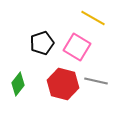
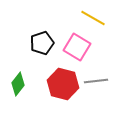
gray line: rotated 20 degrees counterclockwise
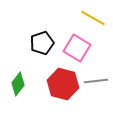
pink square: moved 1 px down
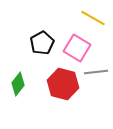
black pentagon: rotated 10 degrees counterclockwise
gray line: moved 9 px up
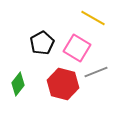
gray line: rotated 15 degrees counterclockwise
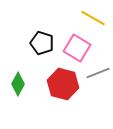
black pentagon: rotated 25 degrees counterclockwise
gray line: moved 2 px right, 1 px down
green diamond: rotated 10 degrees counterclockwise
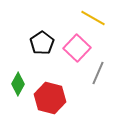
black pentagon: rotated 20 degrees clockwise
pink square: rotated 12 degrees clockwise
gray line: rotated 45 degrees counterclockwise
red hexagon: moved 13 px left, 14 px down
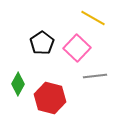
gray line: moved 3 px left, 3 px down; rotated 60 degrees clockwise
